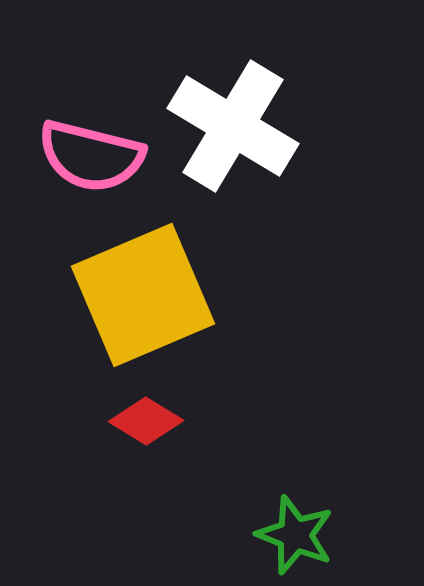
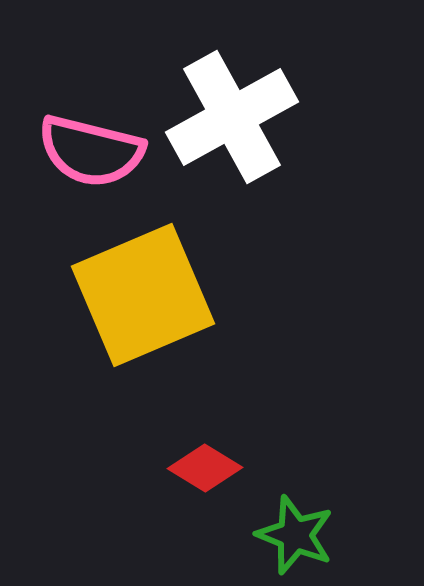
white cross: moved 1 px left, 9 px up; rotated 30 degrees clockwise
pink semicircle: moved 5 px up
red diamond: moved 59 px right, 47 px down
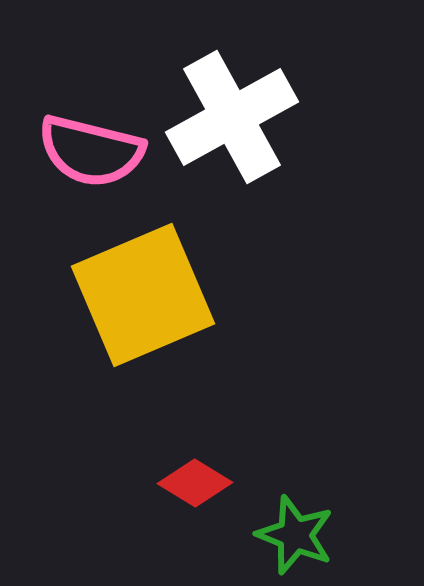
red diamond: moved 10 px left, 15 px down
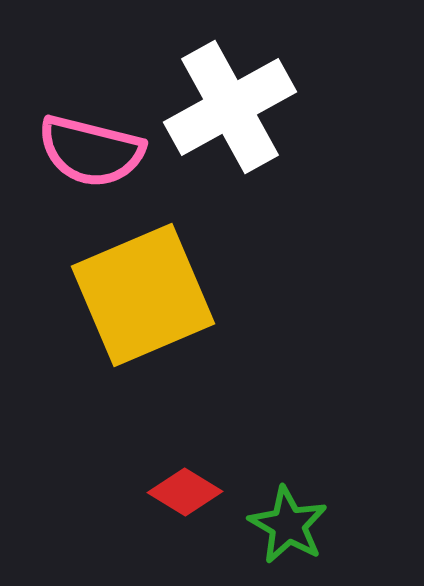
white cross: moved 2 px left, 10 px up
red diamond: moved 10 px left, 9 px down
green star: moved 7 px left, 10 px up; rotated 8 degrees clockwise
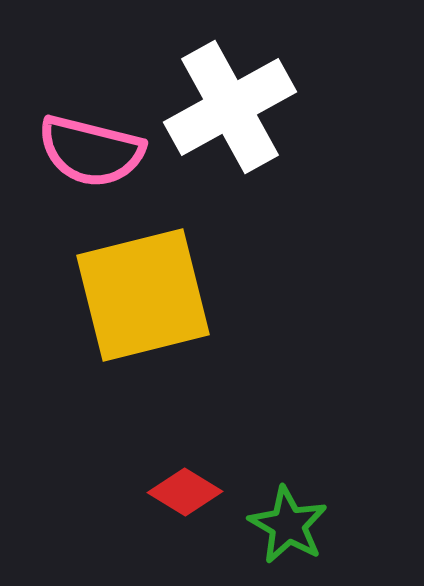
yellow square: rotated 9 degrees clockwise
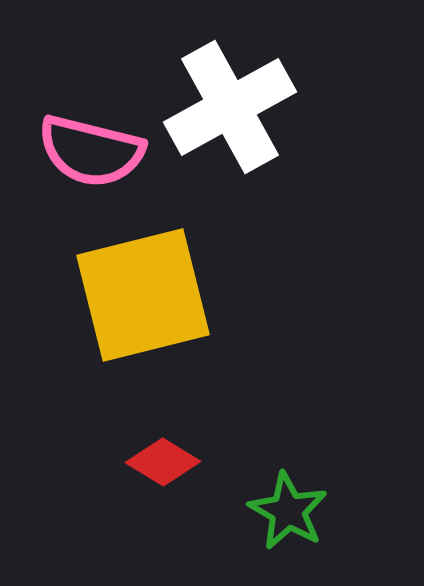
red diamond: moved 22 px left, 30 px up
green star: moved 14 px up
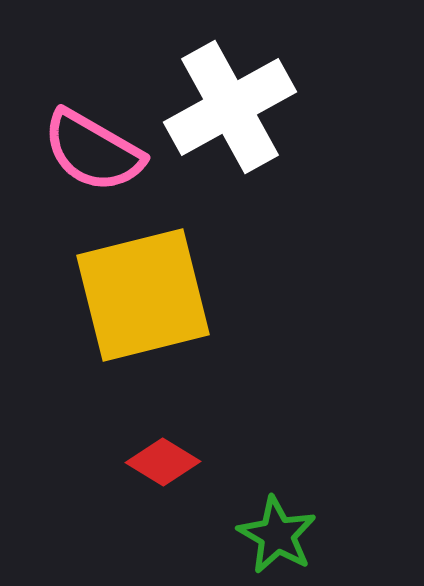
pink semicircle: moved 2 px right; rotated 16 degrees clockwise
green star: moved 11 px left, 24 px down
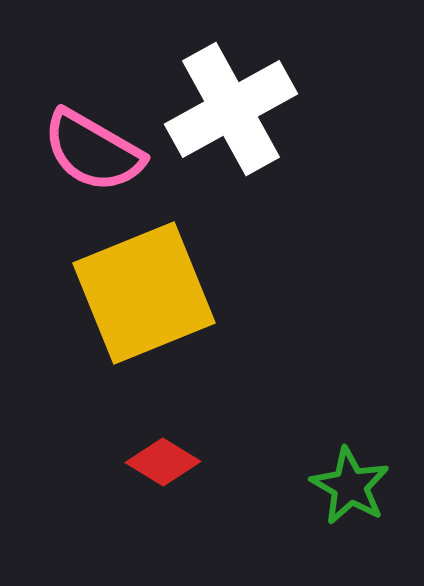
white cross: moved 1 px right, 2 px down
yellow square: moved 1 px right, 2 px up; rotated 8 degrees counterclockwise
green star: moved 73 px right, 49 px up
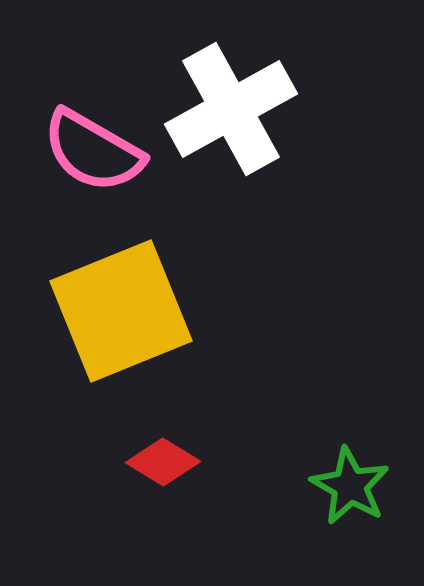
yellow square: moved 23 px left, 18 px down
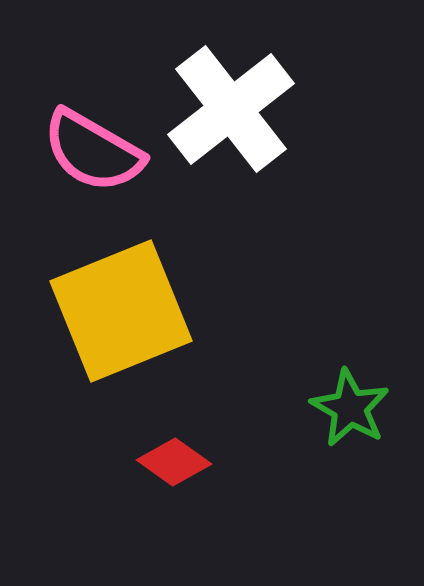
white cross: rotated 9 degrees counterclockwise
red diamond: moved 11 px right; rotated 4 degrees clockwise
green star: moved 78 px up
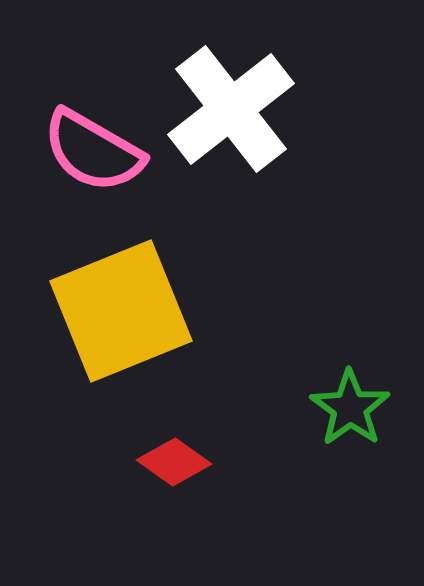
green star: rotated 6 degrees clockwise
